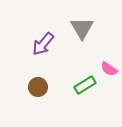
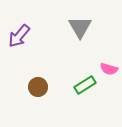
gray triangle: moved 2 px left, 1 px up
purple arrow: moved 24 px left, 8 px up
pink semicircle: rotated 18 degrees counterclockwise
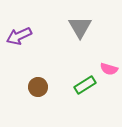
purple arrow: rotated 25 degrees clockwise
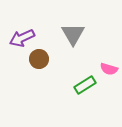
gray triangle: moved 7 px left, 7 px down
purple arrow: moved 3 px right, 2 px down
brown circle: moved 1 px right, 28 px up
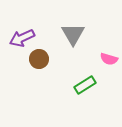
pink semicircle: moved 10 px up
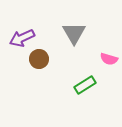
gray triangle: moved 1 px right, 1 px up
